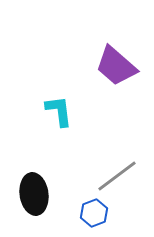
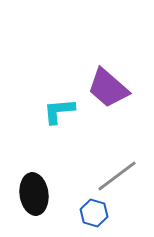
purple trapezoid: moved 8 px left, 22 px down
cyan L-shape: rotated 88 degrees counterclockwise
blue hexagon: rotated 24 degrees counterclockwise
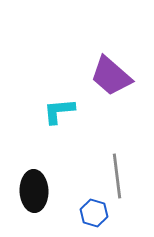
purple trapezoid: moved 3 px right, 12 px up
gray line: rotated 60 degrees counterclockwise
black ellipse: moved 3 px up; rotated 6 degrees clockwise
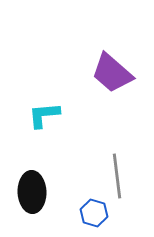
purple trapezoid: moved 1 px right, 3 px up
cyan L-shape: moved 15 px left, 4 px down
black ellipse: moved 2 px left, 1 px down
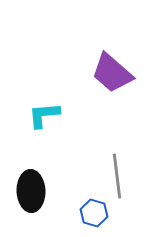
black ellipse: moved 1 px left, 1 px up
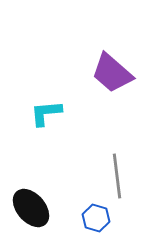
cyan L-shape: moved 2 px right, 2 px up
black ellipse: moved 17 px down; rotated 39 degrees counterclockwise
blue hexagon: moved 2 px right, 5 px down
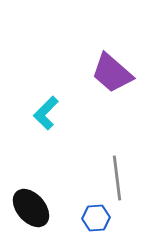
cyan L-shape: rotated 40 degrees counterclockwise
gray line: moved 2 px down
blue hexagon: rotated 20 degrees counterclockwise
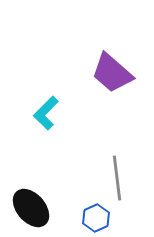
blue hexagon: rotated 20 degrees counterclockwise
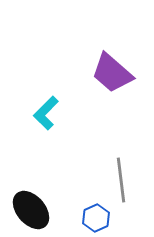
gray line: moved 4 px right, 2 px down
black ellipse: moved 2 px down
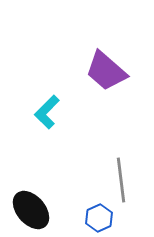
purple trapezoid: moved 6 px left, 2 px up
cyan L-shape: moved 1 px right, 1 px up
blue hexagon: moved 3 px right
